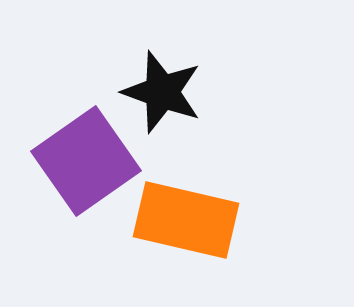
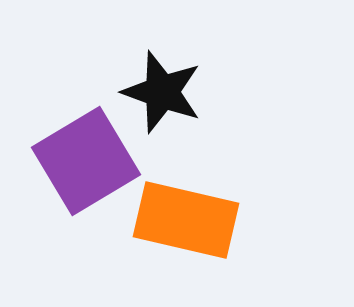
purple square: rotated 4 degrees clockwise
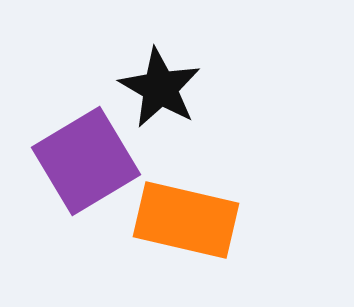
black star: moved 2 px left, 4 px up; rotated 10 degrees clockwise
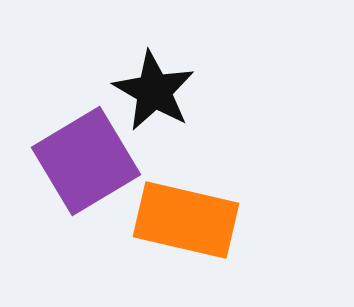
black star: moved 6 px left, 3 px down
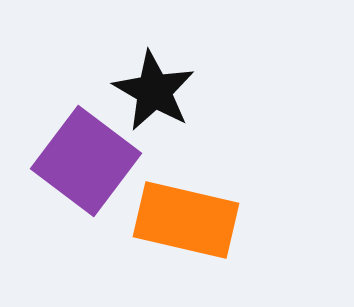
purple square: rotated 22 degrees counterclockwise
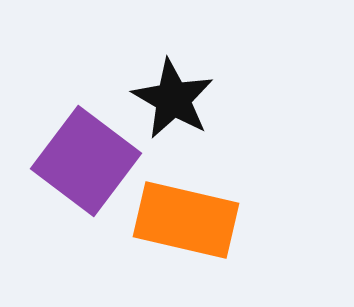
black star: moved 19 px right, 8 px down
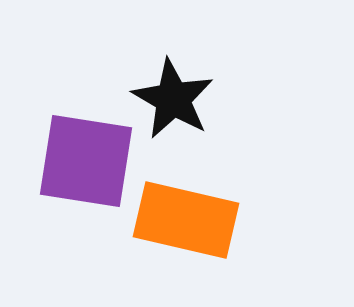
purple square: rotated 28 degrees counterclockwise
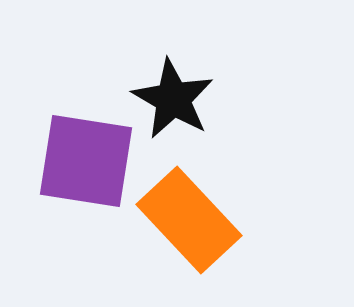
orange rectangle: moved 3 px right; rotated 34 degrees clockwise
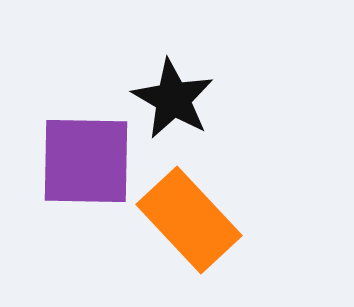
purple square: rotated 8 degrees counterclockwise
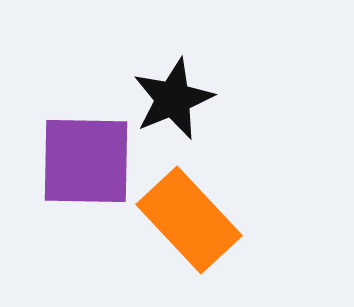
black star: rotated 20 degrees clockwise
